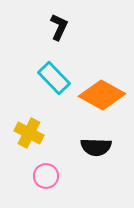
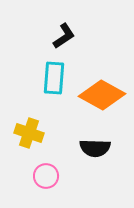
black L-shape: moved 5 px right, 9 px down; rotated 32 degrees clockwise
cyan rectangle: rotated 48 degrees clockwise
yellow cross: rotated 8 degrees counterclockwise
black semicircle: moved 1 px left, 1 px down
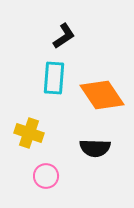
orange diamond: rotated 27 degrees clockwise
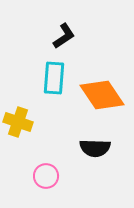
yellow cross: moved 11 px left, 11 px up
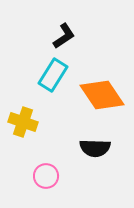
cyan rectangle: moved 1 px left, 3 px up; rotated 28 degrees clockwise
yellow cross: moved 5 px right
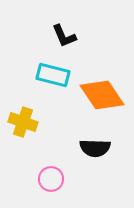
black L-shape: rotated 100 degrees clockwise
cyan rectangle: rotated 72 degrees clockwise
pink circle: moved 5 px right, 3 px down
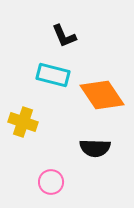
pink circle: moved 3 px down
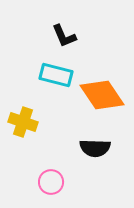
cyan rectangle: moved 3 px right
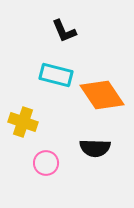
black L-shape: moved 5 px up
pink circle: moved 5 px left, 19 px up
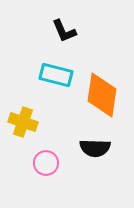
orange diamond: rotated 42 degrees clockwise
